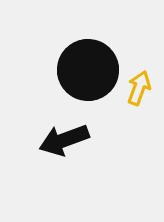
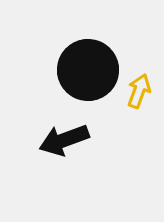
yellow arrow: moved 3 px down
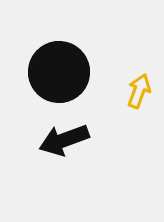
black circle: moved 29 px left, 2 px down
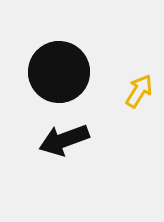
yellow arrow: rotated 12 degrees clockwise
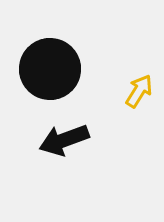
black circle: moved 9 px left, 3 px up
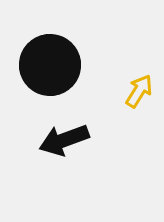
black circle: moved 4 px up
